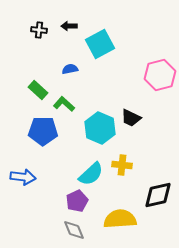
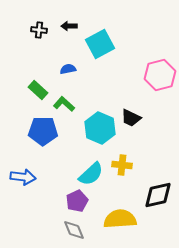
blue semicircle: moved 2 px left
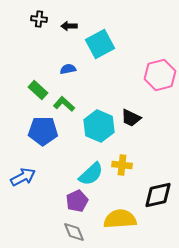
black cross: moved 11 px up
cyan hexagon: moved 1 px left, 2 px up
blue arrow: rotated 35 degrees counterclockwise
gray diamond: moved 2 px down
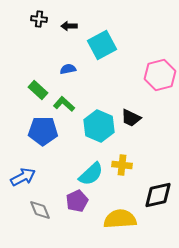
cyan square: moved 2 px right, 1 px down
gray diamond: moved 34 px left, 22 px up
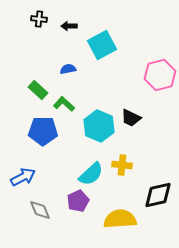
purple pentagon: moved 1 px right
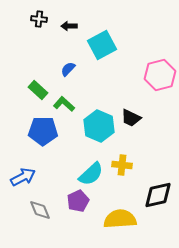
blue semicircle: rotated 35 degrees counterclockwise
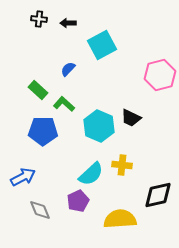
black arrow: moved 1 px left, 3 px up
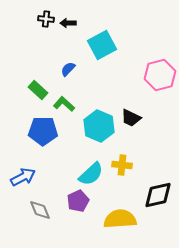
black cross: moved 7 px right
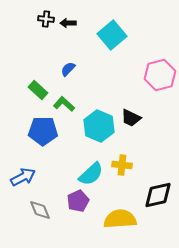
cyan square: moved 10 px right, 10 px up; rotated 12 degrees counterclockwise
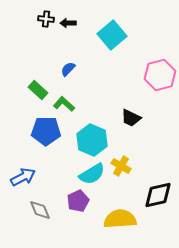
cyan hexagon: moved 7 px left, 14 px down
blue pentagon: moved 3 px right
yellow cross: moved 1 px left, 1 px down; rotated 24 degrees clockwise
cyan semicircle: moved 1 px right; rotated 12 degrees clockwise
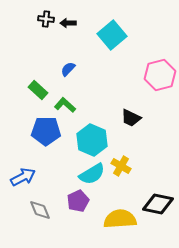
green L-shape: moved 1 px right, 1 px down
black diamond: moved 9 px down; rotated 24 degrees clockwise
